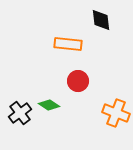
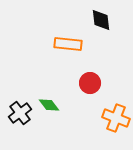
red circle: moved 12 px right, 2 px down
green diamond: rotated 20 degrees clockwise
orange cross: moved 5 px down
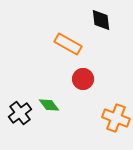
orange rectangle: rotated 24 degrees clockwise
red circle: moved 7 px left, 4 px up
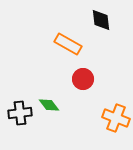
black cross: rotated 30 degrees clockwise
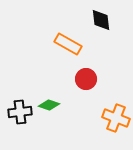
red circle: moved 3 px right
green diamond: rotated 35 degrees counterclockwise
black cross: moved 1 px up
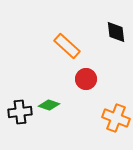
black diamond: moved 15 px right, 12 px down
orange rectangle: moved 1 px left, 2 px down; rotated 12 degrees clockwise
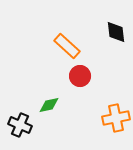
red circle: moved 6 px left, 3 px up
green diamond: rotated 30 degrees counterclockwise
black cross: moved 13 px down; rotated 30 degrees clockwise
orange cross: rotated 32 degrees counterclockwise
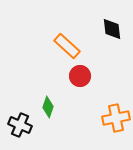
black diamond: moved 4 px left, 3 px up
green diamond: moved 1 px left, 2 px down; rotated 60 degrees counterclockwise
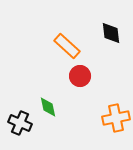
black diamond: moved 1 px left, 4 px down
green diamond: rotated 30 degrees counterclockwise
black cross: moved 2 px up
